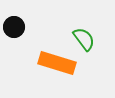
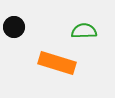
green semicircle: moved 8 px up; rotated 55 degrees counterclockwise
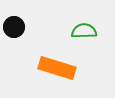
orange rectangle: moved 5 px down
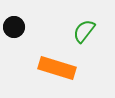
green semicircle: rotated 50 degrees counterclockwise
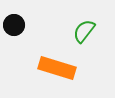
black circle: moved 2 px up
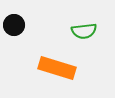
green semicircle: rotated 135 degrees counterclockwise
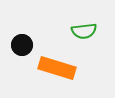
black circle: moved 8 px right, 20 px down
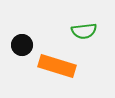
orange rectangle: moved 2 px up
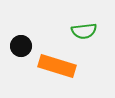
black circle: moved 1 px left, 1 px down
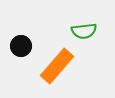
orange rectangle: rotated 66 degrees counterclockwise
